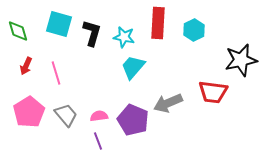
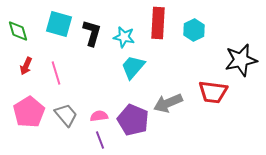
purple line: moved 2 px right, 1 px up
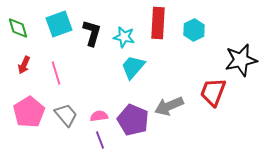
cyan square: rotated 36 degrees counterclockwise
green diamond: moved 3 px up
red arrow: moved 2 px left, 1 px up
red trapezoid: rotated 104 degrees clockwise
gray arrow: moved 1 px right, 3 px down
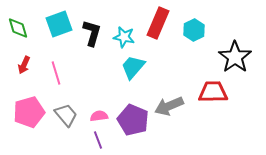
red rectangle: rotated 20 degrees clockwise
black star: moved 6 px left, 3 px up; rotated 24 degrees counterclockwise
red trapezoid: rotated 68 degrees clockwise
pink pentagon: rotated 16 degrees clockwise
purple line: moved 2 px left
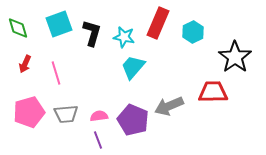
cyan hexagon: moved 1 px left, 2 px down
red arrow: moved 1 px right, 1 px up
gray trapezoid: moved 1 px up; rotated 125 degrees clockwise
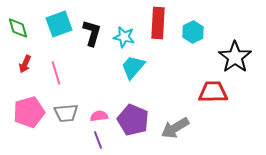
red rectangle: rotated 20 degrees counterclockwise
gray arrow: moved 6 px right, 22 px down; rotated 8 degrees counterclockwise
gray trapezoid: moved 1 px up
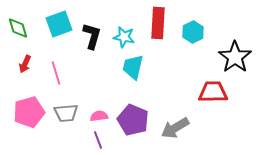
black L-shape: moved 3 px down
cyan trapezoid: rotated 28 degrees counterclockwise
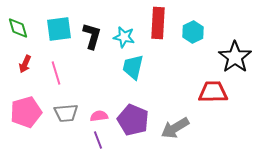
cyan square: moved 5 px down; rotated 12 degrees clockwise
pink pentagon: moved 3 px left
